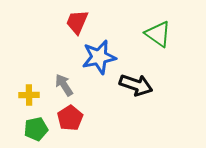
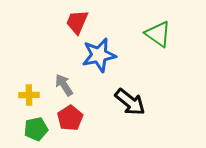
blue star: moved 2 px up
black arrow: moved 6 px left, 17 px down; rotated 20 degrees clockwise
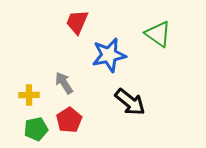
blue star: moved 10 px right
gray arrow: moved 2 px up
red pentagon: moved 1 px left, 2 px down
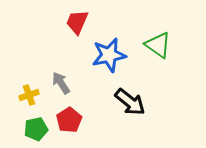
green triangle: moved 11 px down
gray arrow: moved 3 px left
yellow cross: rotated 18 degrees counterclockwise
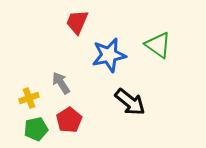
yellow cross: moved 3 px down
